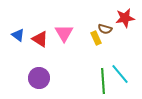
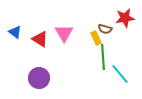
blue triangle: moved 3 px left, 3 px up
green line: moved 24 px up
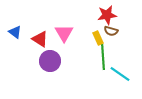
red star: moved 18 px left, 3 px up
brown semicircle: moved 6 px right, 2 px down
yellow rectangle: moved 2 px right
cyan line: rotated 15 degrees counterclockwise
purple circle: moved 11 px right, 17 px up
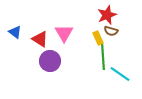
red star: rotated 12 degrees counterclockwise
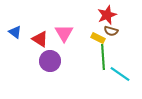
yellow rectangle: rotated 40 degrees counterclockwise
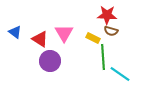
red star: rotated 24 degrees clockwise
yellow rectangle: moved 5 px left
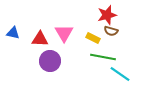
red star: rotated 18 degrees counterclockwise
blue triangle: moved 2 px left, 1 px down; rotated 24 degrees counterclockwise
red triangle: rotated 30 degrees counterclockwise
green line: rotated 75 degrees counterclockwise
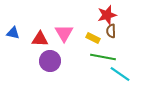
brown semicircle: rotated 72 degrees clockwise
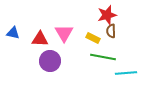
cyan line: moved 6 px right, 1 px up; rotated 40 degrees counterclockwise
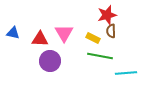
green line: moved 3 px left, 1 px up
